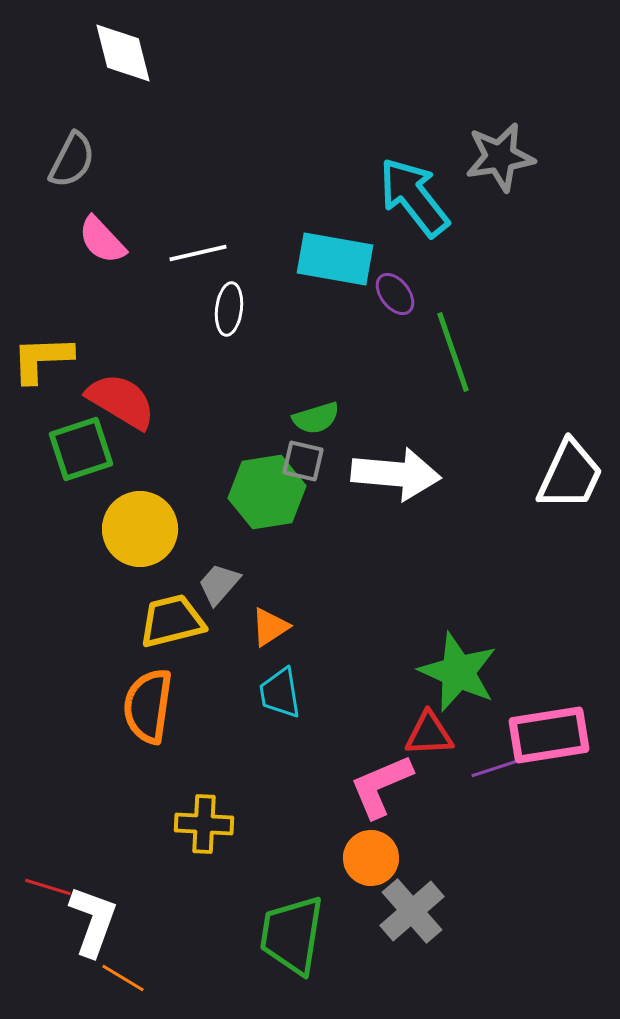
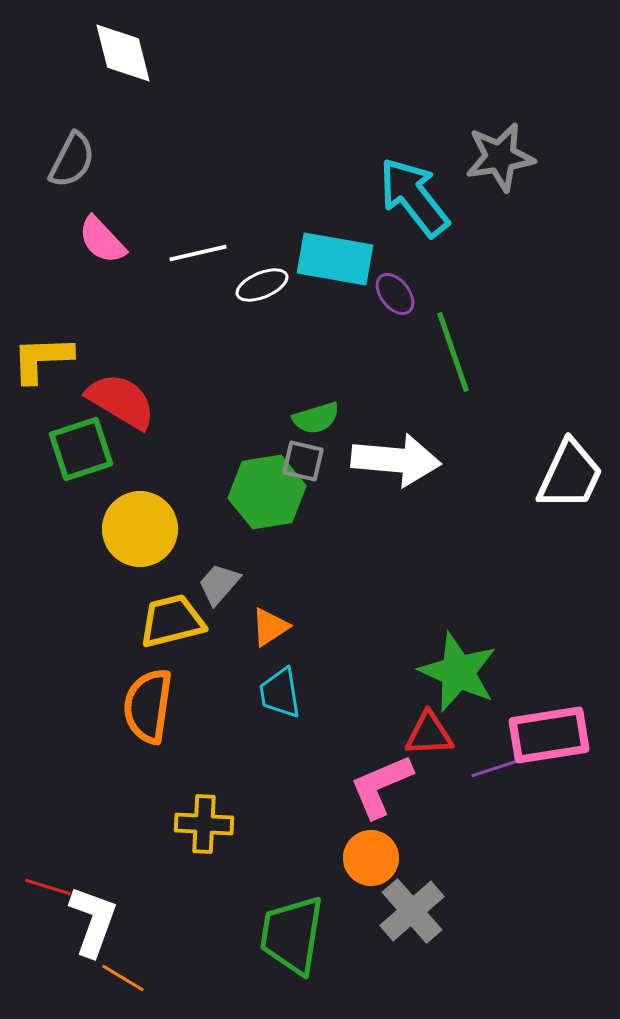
white ellipse: moved 33 px right, 24 px up; rotated 60 degrees clockwise
white arrow: moved 14 px up
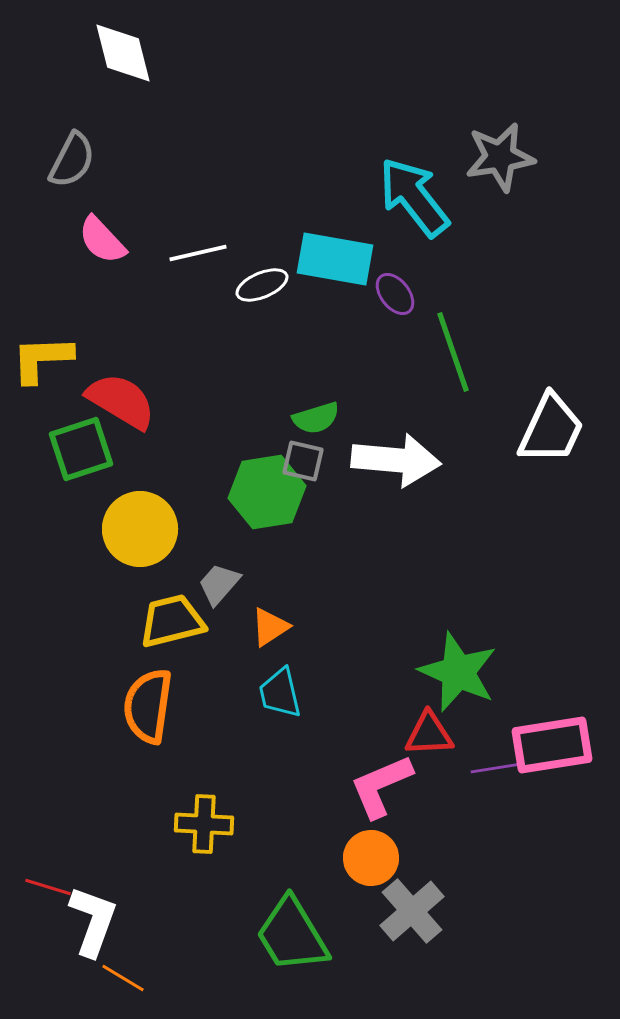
white trapezoid: moved 19 px left, 46 px up
cyan trapezoid: rotated 4 degrees counterclockwise
pink rectangle: moved 3 px right, 10 px down
purple line: rotated 9 degrees clockwise
green trapezoid: rotated 40 degrees counterclockwise
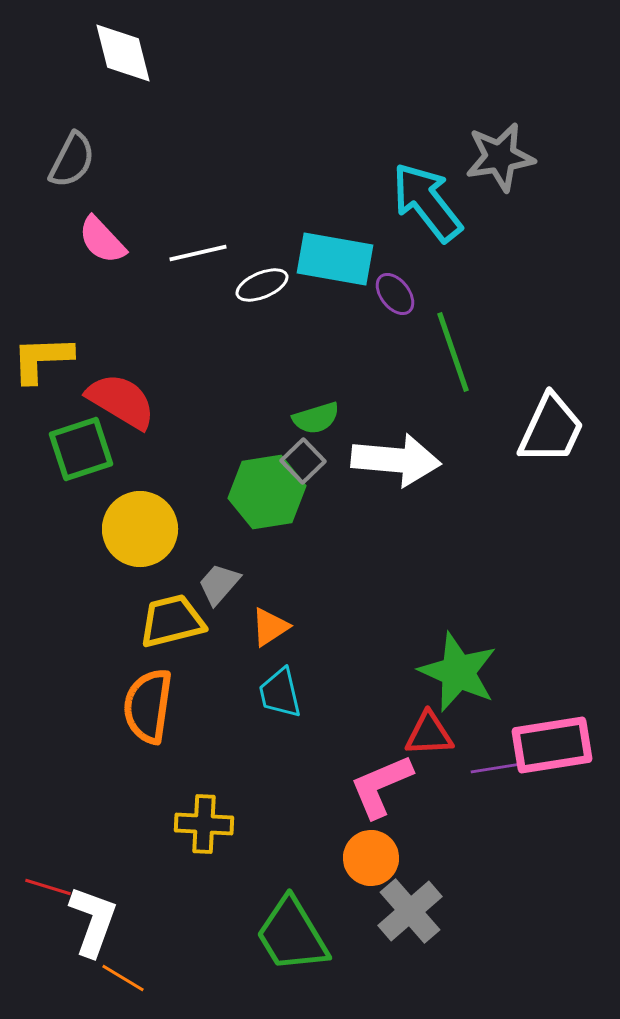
cyan arrow: moved 13 px right, 5 px down
gray square: rotated 33 degrees clockwise
gray cross: moved 2 px left
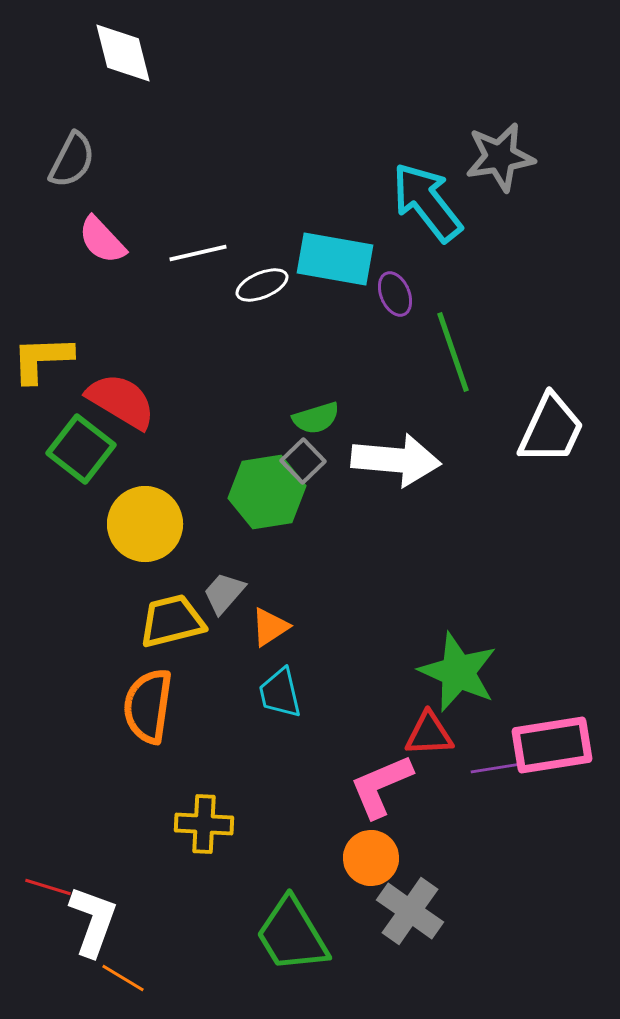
purple ellipse: rotated 15 degrees clockwise
green square: rotated 34 degrees counterclockwise
yellow circle: moved 5 px right, 5 px up
gray trapezoid: moved 5 px right, 9 px down
gray cross: rotated 14 degrees counterclockwise
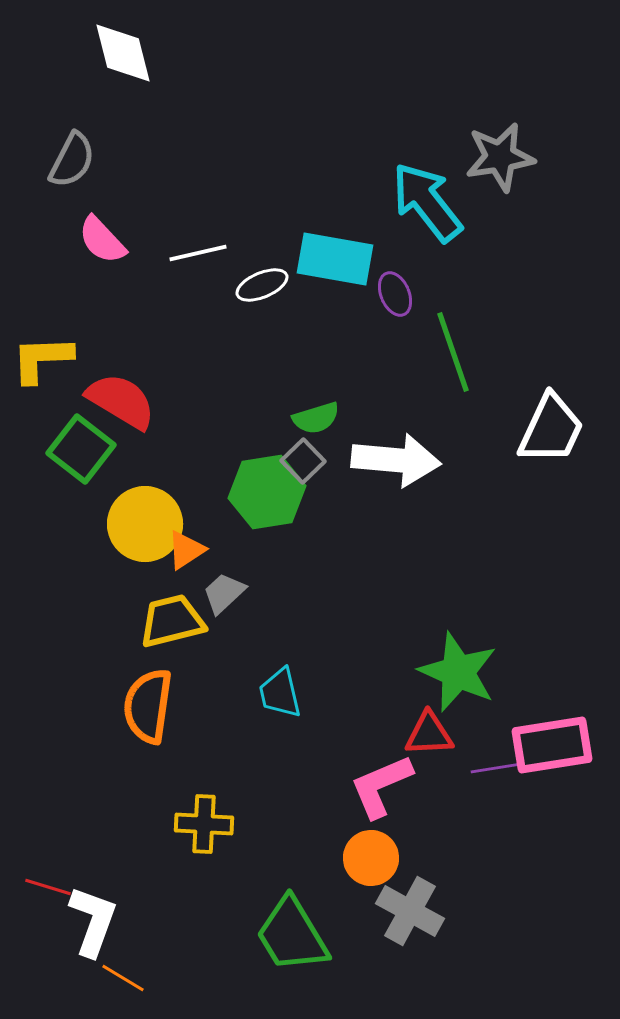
gray trapezoid: rotated 6 degrees clockwise
orange triangle: moved 84 px left, 77 px up
gray cross: rotated 6 degrees counterclockwise
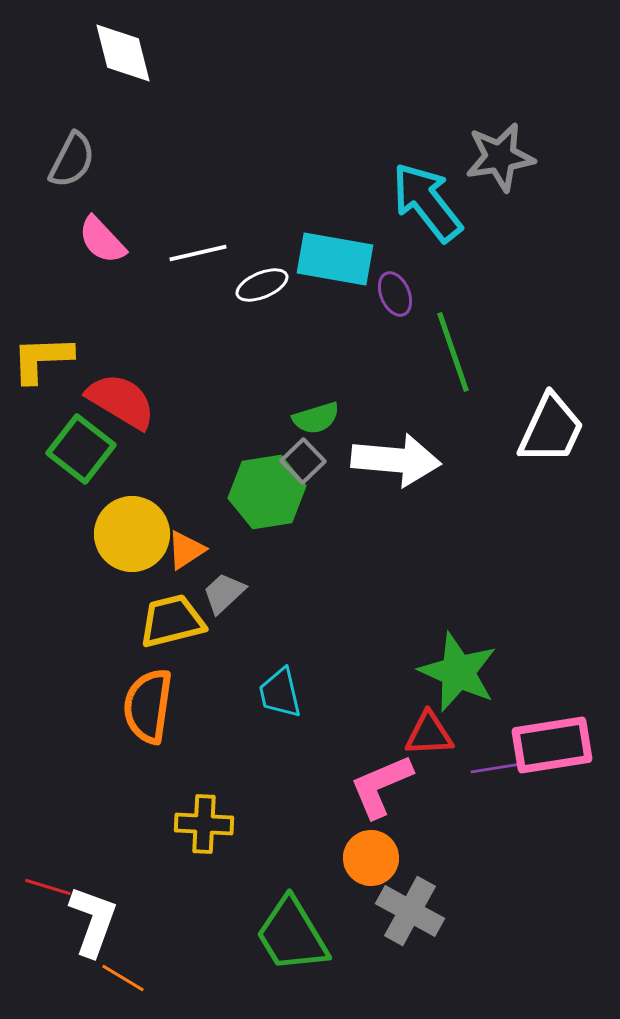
yellow circle: moved 13 px left, 10 px down
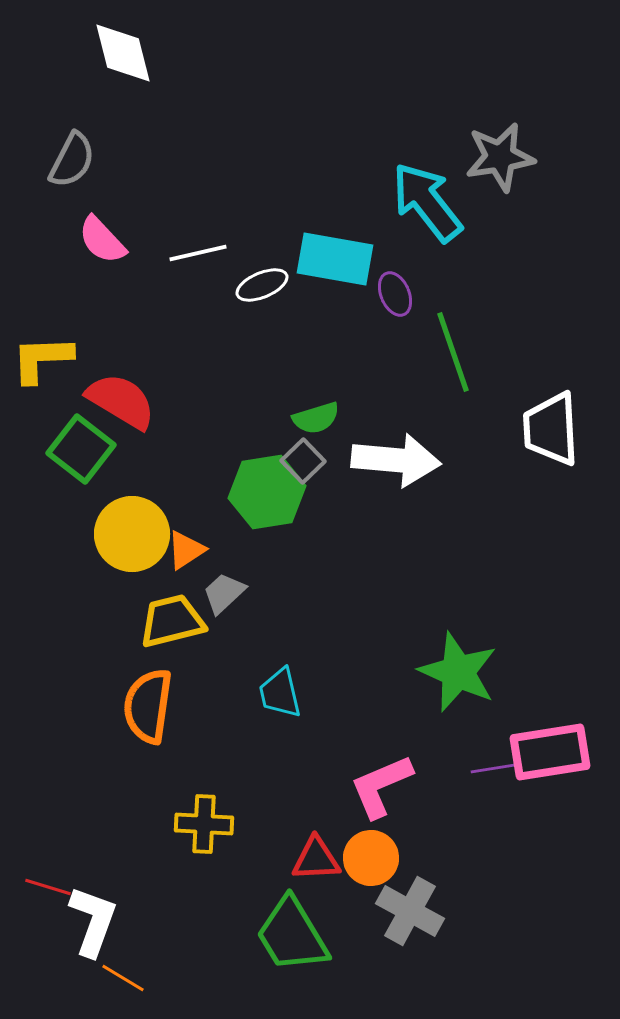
white trapezoid: rotated 152 degrees clockwise
red triangle: moved 113 px left, 125 px down
pink rectangle: moved 2 px left, 7 px down
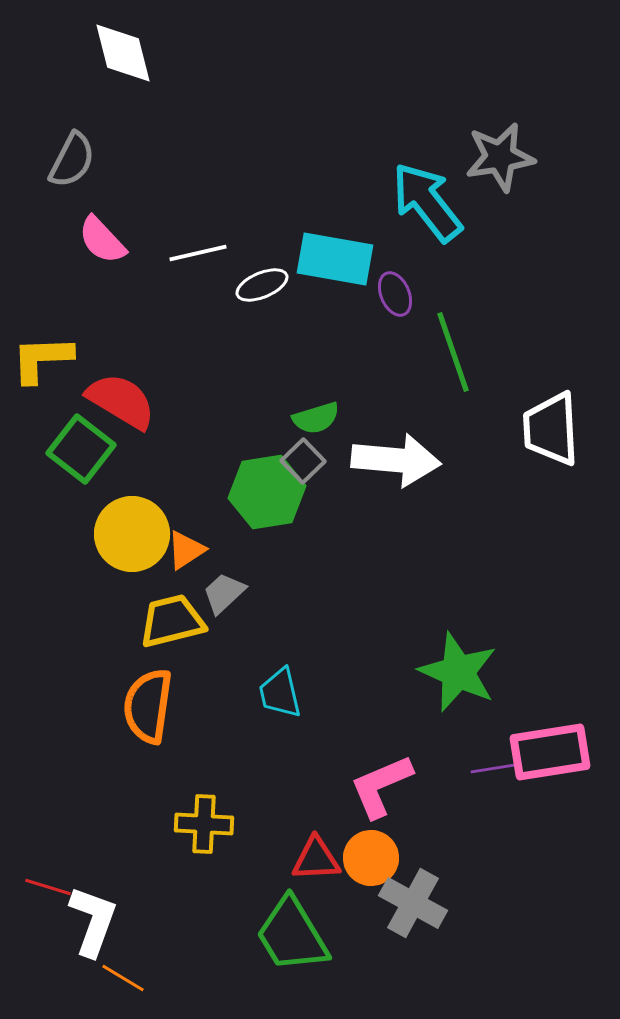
gray cross: moved 3 px right, 8 px up
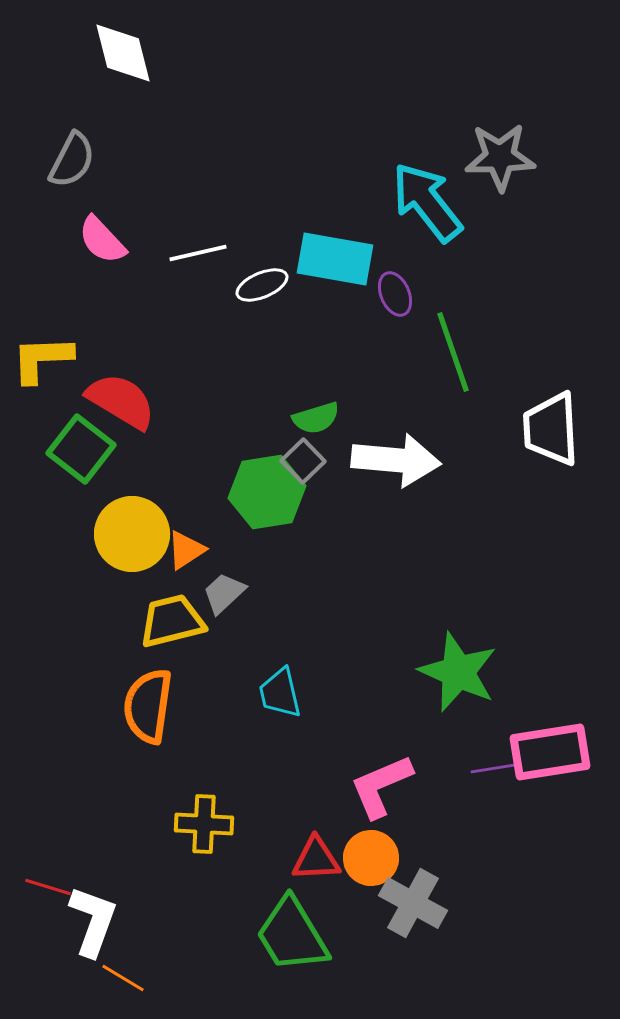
gray star: rotated 8 degrees clockwise
